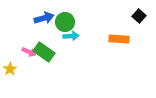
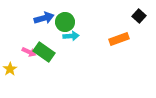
orange rectangle: rotated 24 degrees counterclockwise
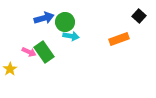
cyan arrow: rotated 14 degrees clockwise
green rectangle: rotated 20 degrees clockwise
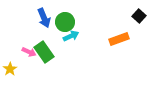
blue arrow: rotated 84 degrees clockwise
cyan arrow: rotated 35 degrees counterclockwise
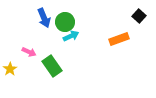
green rectangle: moved 8 px right, 14 px down
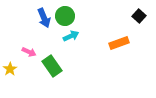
green circle: moved 6 px up
orange rectangle: moved 4 px down
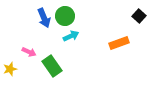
yellow star: rotated 16 degrees clockwise
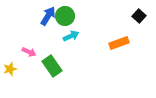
blue arrow: moved 4 px right, 2 px up; rotated 126 degrees counterclockwise
